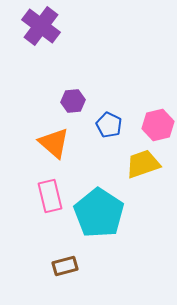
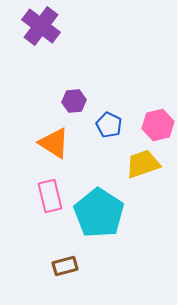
purple hexagon: moved 1 px right
orange triangle: rotated 8 degrees counterclockwise
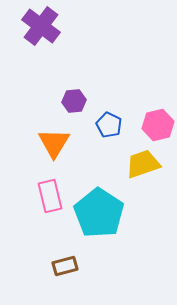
orange triangle: rotated 28 degrees clockwise
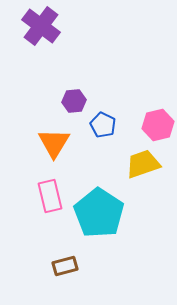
blue pentagon: moved 6 px left
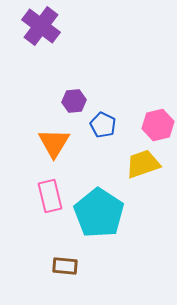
brown rectangle: rotated 20 degrees clockwise
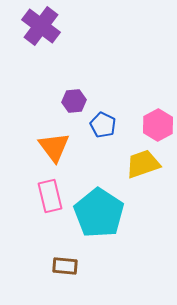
pink hexagon: rotated 16 degrees counterclockwise
orange triangle: moved 4 px down; rotated 8 degrees counterclockwise
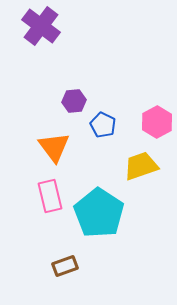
pink hexagon: moved 1 px left, 3 px up
yellow trapezoid: moved 2 px left, 2 px down
brown rectangle: rotated 25 degrees counterclockwise
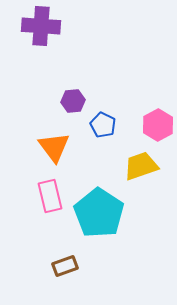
purple cross: rotated 33 degrees counterclockwise
purple hexagon: moved 1 px left
pink hexagon: moved 1 px right, 3 px down
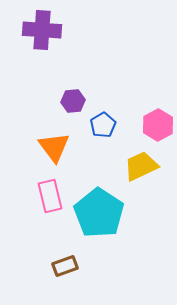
purple cross: moved 1 px right, 4 px down
blue pentagon: rotated 15 degrees clockwise
yellow trapezoid: rotated 6 degrees counterclockwise
